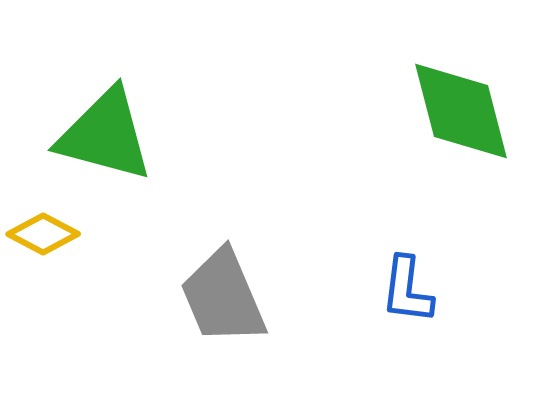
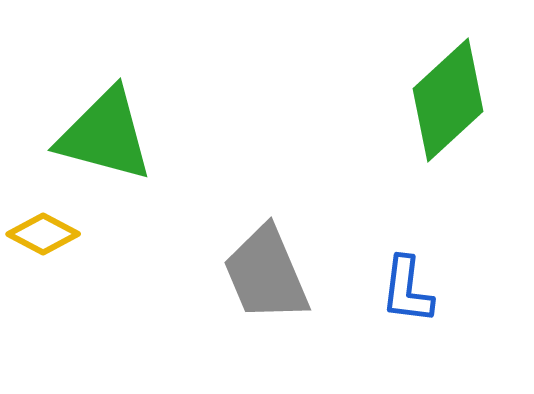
green diamond: moved 13 px left, 11 px up; rotated 62 degrees clockwise
gray trapezoid: moved 43 px right, 23 px up
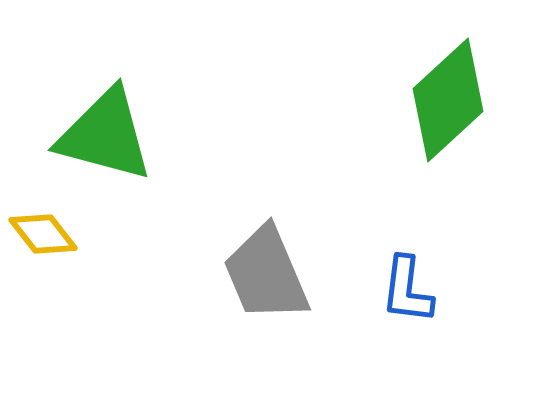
yellow diamond: rotated 24 degrees clockwise
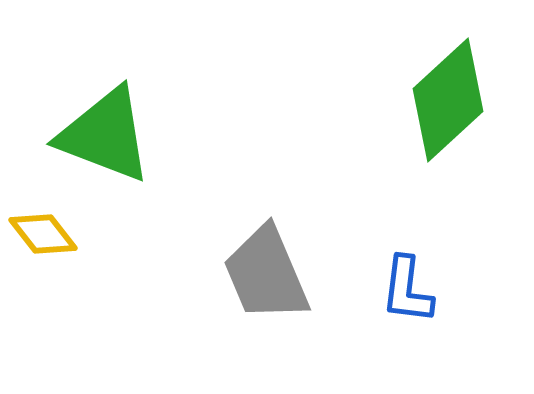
green triangle: rotated 6 degrees clockwise
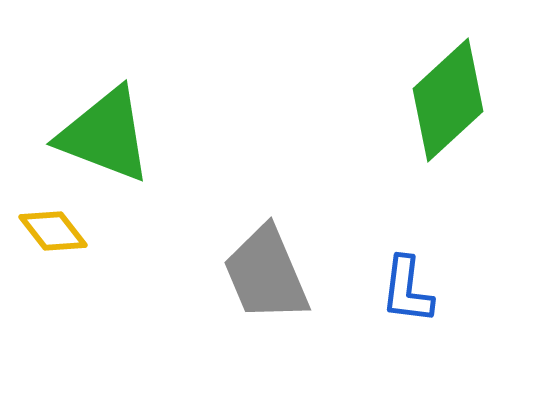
yellow diamond: moved 10 px right, 3 px up
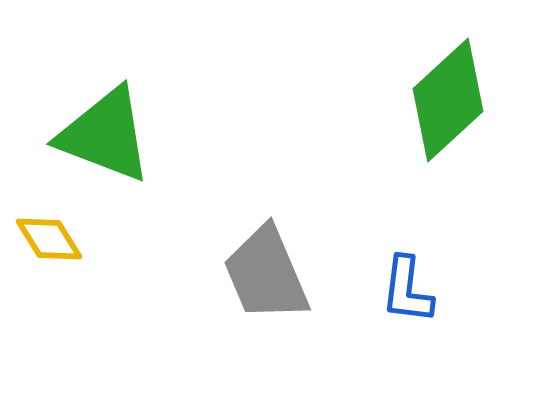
yellow diamond: moved 4 px left, 8 px down; rotated 6 degrees clockwise
